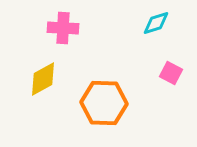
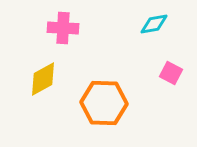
cyan diamond: moved 2 px left, 1 px down; rotated 8 degrees clockwise
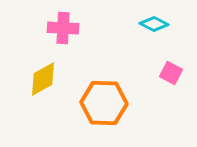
cyan diamond: rotated 36 degrees clockwise
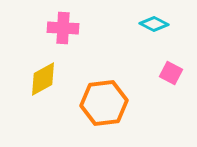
orange hexagon: rotated 9 degrees counterclockwise
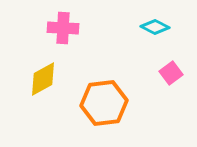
cyan diamond: moved 1 px right, 3 px down
pink square: rotated 25 degrees clockwise
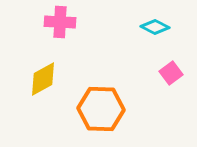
pink cross: moved 3 px left, 6 px up
orange hexagon: moved 3 px left, 6 px down; rotated 9 degrees clockwise
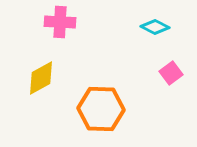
yellow diamond: moved 2 px left, 1 px up
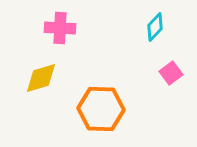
pink cross: moved 6 px down
cyan diamond: rotated 72 degrees counterclockwise
yellow diamond: rotated 12 degrees clockwise
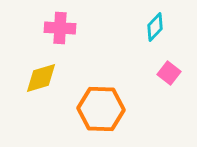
pink square: moved 2 px left; rotated 15 degrees counterclockwise
